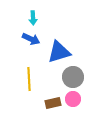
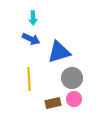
gray circle: moved 1 px left, 1 px down
pink circle: moved 1 px right
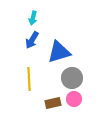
cyan arrow: rotated 16 degrees clockwise
blue arrow: moved 1 px right, 1 px down; rotated 96 degrees clockwise
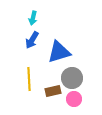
brown rectangle: moved 12 px up
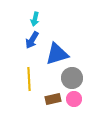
cyan arrow: moved 2 px right, 1 px down
blue triangle: moved 2 px left, 2 px down
brown rectangle: moved 8 px down
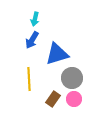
brown rectangle: rotated 42 degrees counterclockwise
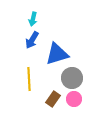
cyan arrow: moved 2 px left
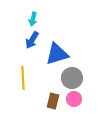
yellow line: moved 6 px left, 1 px up
brown rectangle: moved 2 px down; rotated 21 degrees counterclockwise
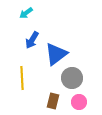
cyan arrow: moved 7 px left, 6 px up; rotated 40 degrees clockwise
blue triangle: moved 1 px left; rotated 20 degrees counterclockwise
yellow line: moved 1 px left
pink circle: moved 5 px right, 3 px down
